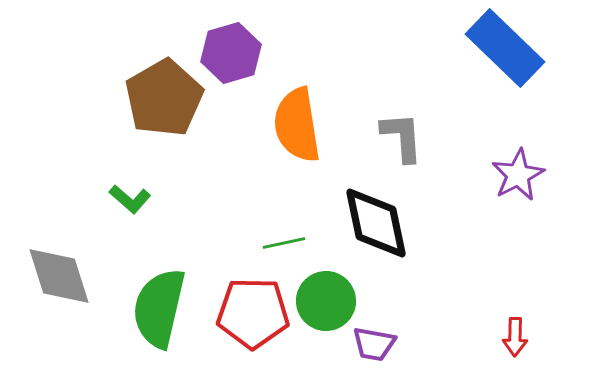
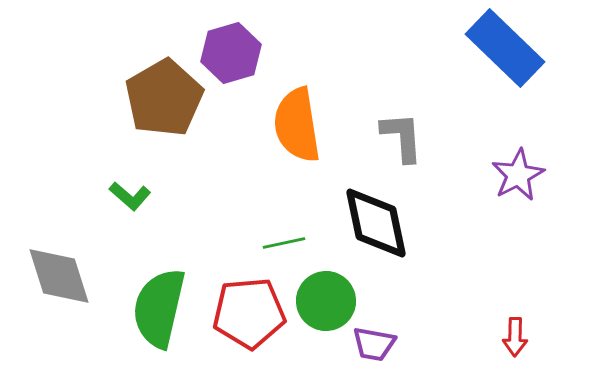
green L-shape: moved 3 px up
red pentagon: moved 4 px left; rotated 6 degrees counterclockwise
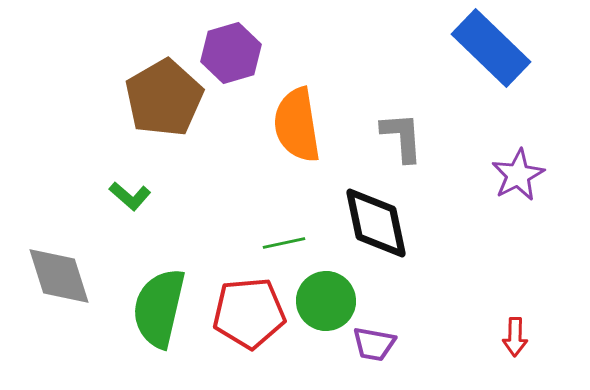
blue rectangle: moved 14 px left
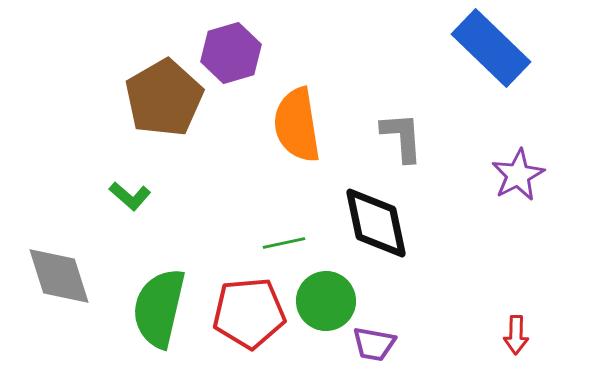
red arrow: moved 1 px right, 2 px up
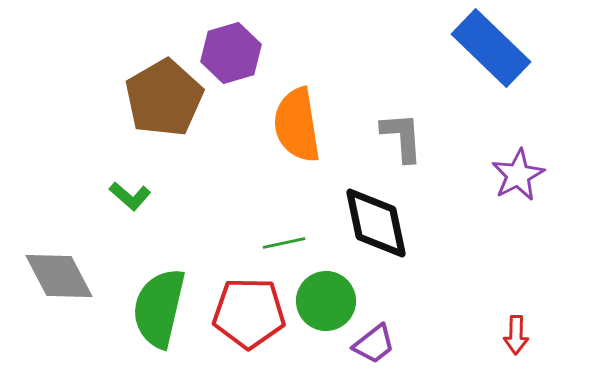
gray diamond: rotated 10 degrees counterclockwise
red pentagon: rotated 6 degrees clockwise
purple trapezoid: rotated 48 degrees counterclockwise
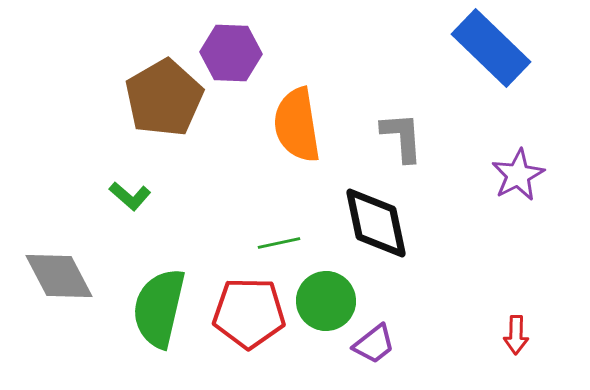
purple hexagon: rotated 18 degrees clockwise
green line: moved 5 px left
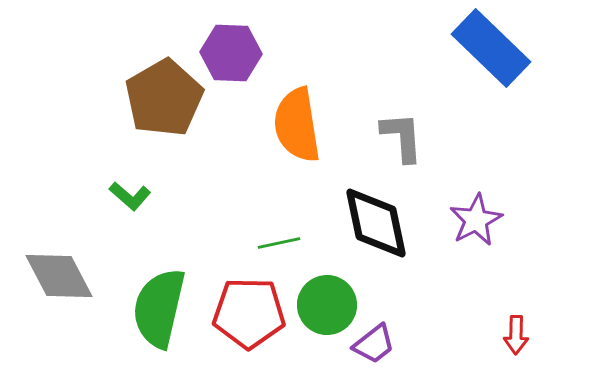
purple star: moved 42 px left, 45 px down
green circle: moved 1 px right, 4 px down
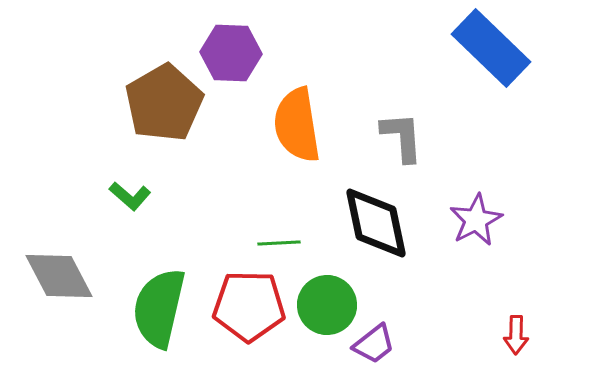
brown pentagon: moved 5 px down
green line: rotated 9 degrees clockwise
red pentagon: moved 7 px up
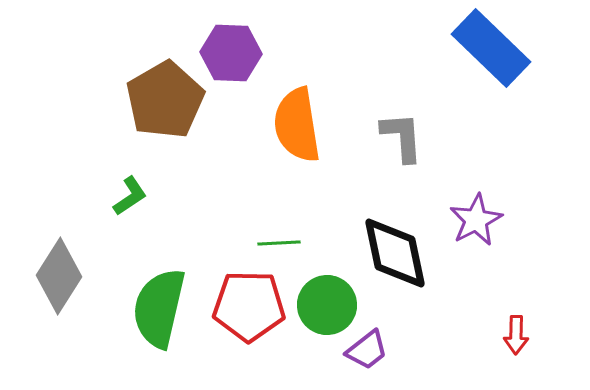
brown pentagon: moved 1 px right, 3 px up
green L-shape: rotated 75 degrees counterclockwise
black diamond: moved 19 px right, 30 px down
gray diamond: rotated 60 degrees clockwise
purple trapezoid: moved 7 px left, 6 px down
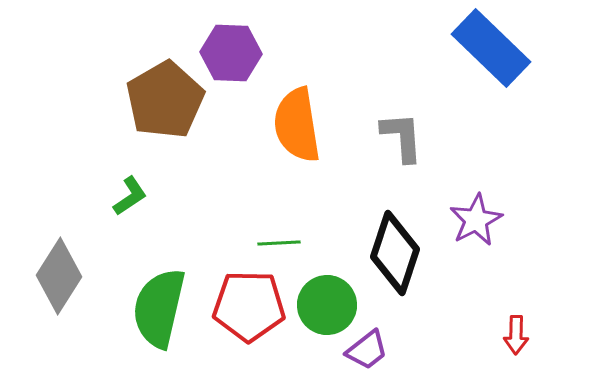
black diamond: rotated 30 degrees clockwise
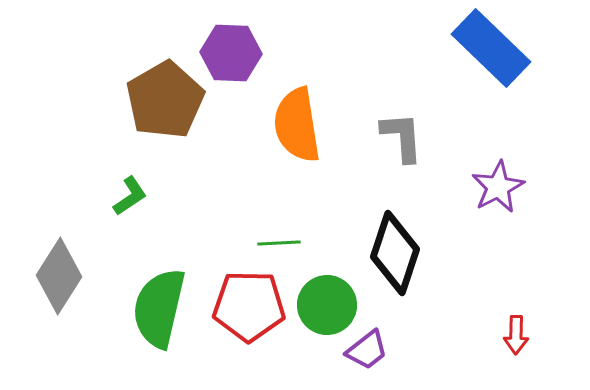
purple star: moved 22 px right, 33 px up
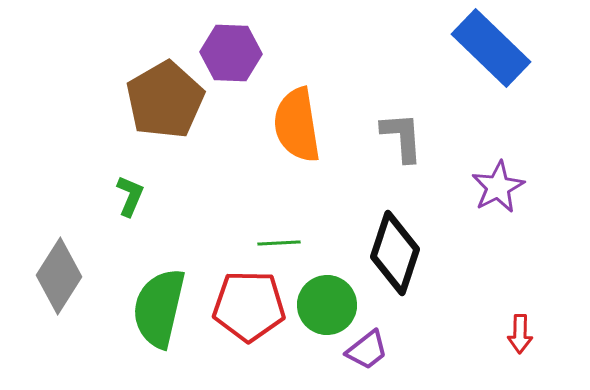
green L-shape: rotated 33 degrees counterclockwise
red arrow: moved 4 px right, 1 px up
